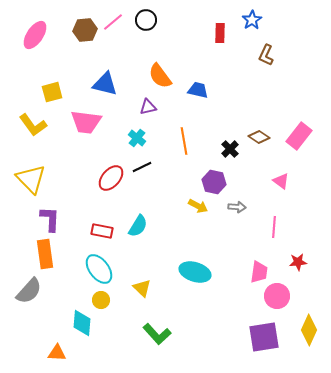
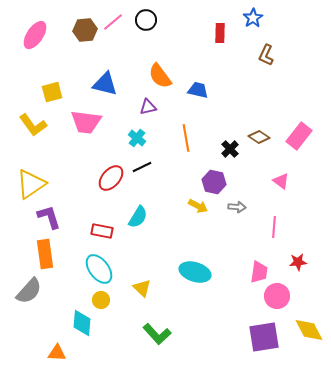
blue star at (252, 20): moved 1 px right, 2 px up
orange line at (184, 141): moved 2 px right, 3 px up
yellow triangle at (31, 179): moved 5 px down; rotated 40 degrees clockwise
purple L-shape at (50, 219): moved 1 px left, 2 px up; rotated 20 degrees counterclockwise
cyan semicircle at (138, 226): moved 9 px up
yellow diamond at (309, 330): rotated 52 degrees counterclockwise
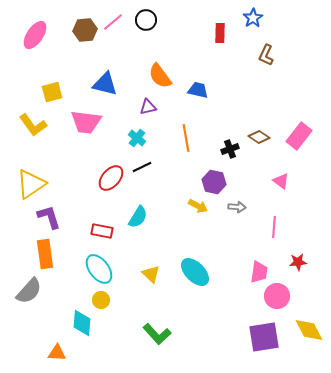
black cross at (230, 149): rotated 24 degrees clockwise
cyan ellipse at (195, 272): rotated 28 degrees clockwise
yellow triangle at (142, 288): moved 9 px right, 14 px up
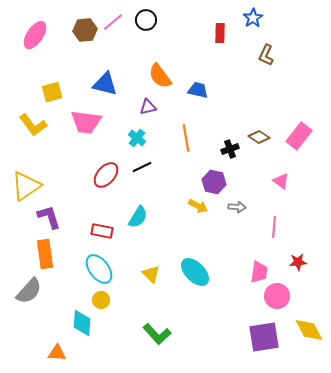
red ellipse at (111, 178): moved 5 px left, 3 px up
yellow triangle at (31, 184): moved 5 px left, 2 px down
